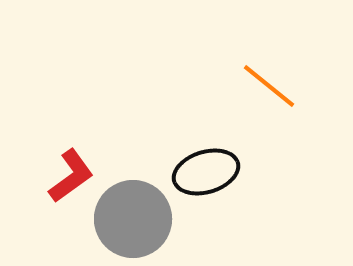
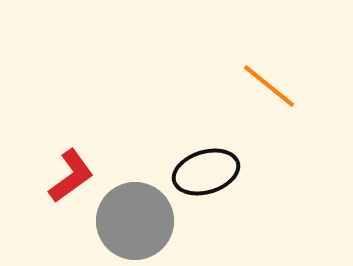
gray circle: moved 2 px right, 2 px down
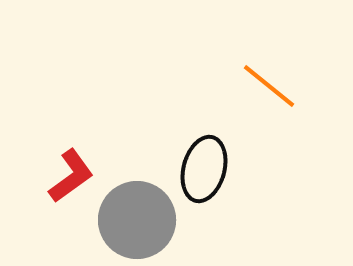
black ellipse: moved 2 px left, 3 px up; rotated 58 degrees counterclockwise
gray circle: moved 2 px right, 1 px up
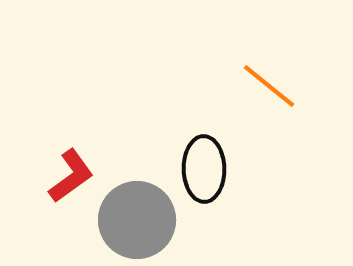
black ellipse: rotated 16 degrees counterclockwise
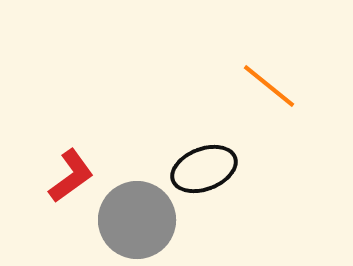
black ellipse: rotated 70 degrees clockwise
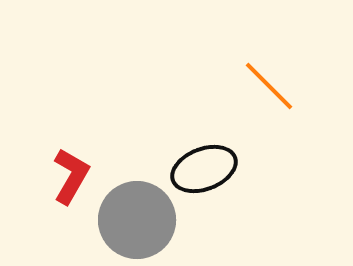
orange line: rotated 6 degrees clockwise
red L-shape: rotated 24 degrees counterclockwise
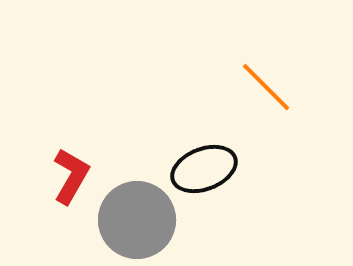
orange line: moved 3 px left, 1 px down
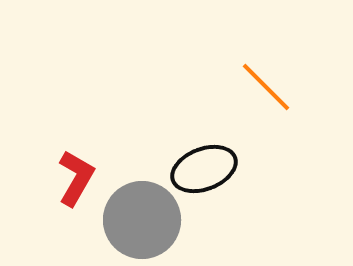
red L-shape: moved 5 px right, 2 px down
gray circle: moved 5 px right
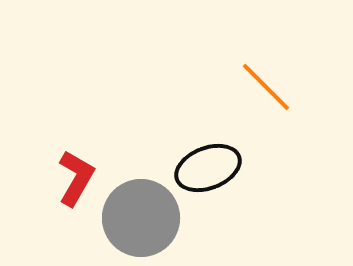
black ellipse: moved 4 px right, 1 px up
gray circle: moved 1 px left, 2 px up
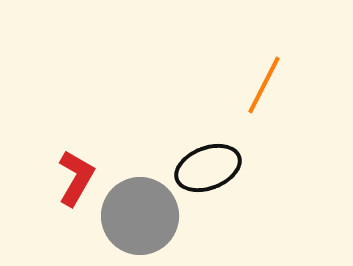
orange line: moved 2 px left, 2 px up; rotated 72 degrees clockwise
gray circle: moved 1 px left, 2 px up
